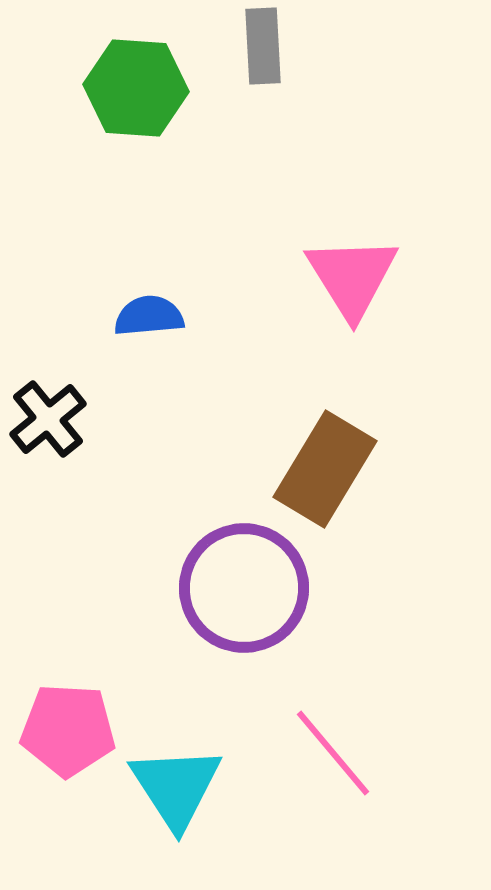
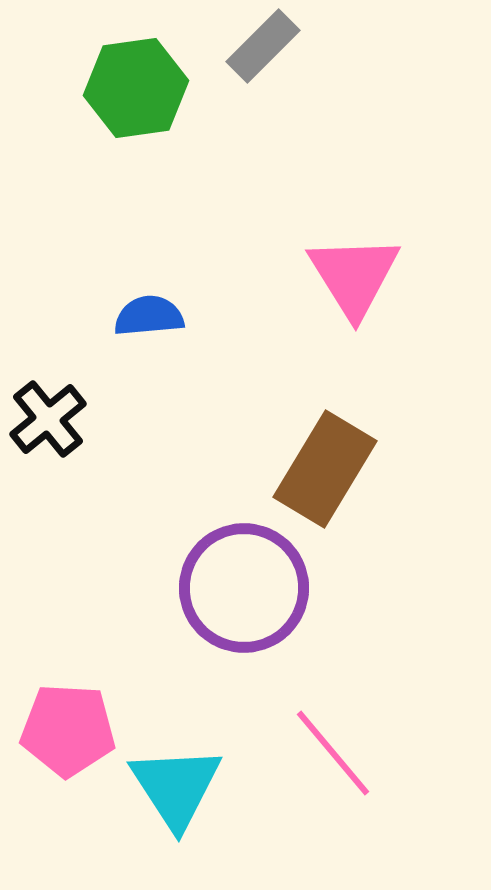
gray rectangle: rotated 48 degrees clockwise
green hexagon: rotated 12 degrees counterclockwise
pink triangle: moved 2 px right, 1 px up
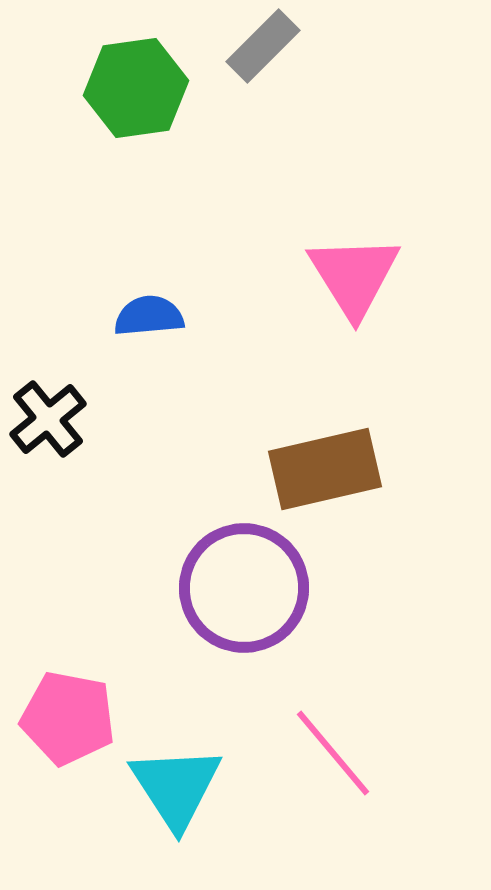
brown rectangle: rotated 46 degrees clockwise
pink pentagon: moved 12 px up; rotated 8 degrees clockwise
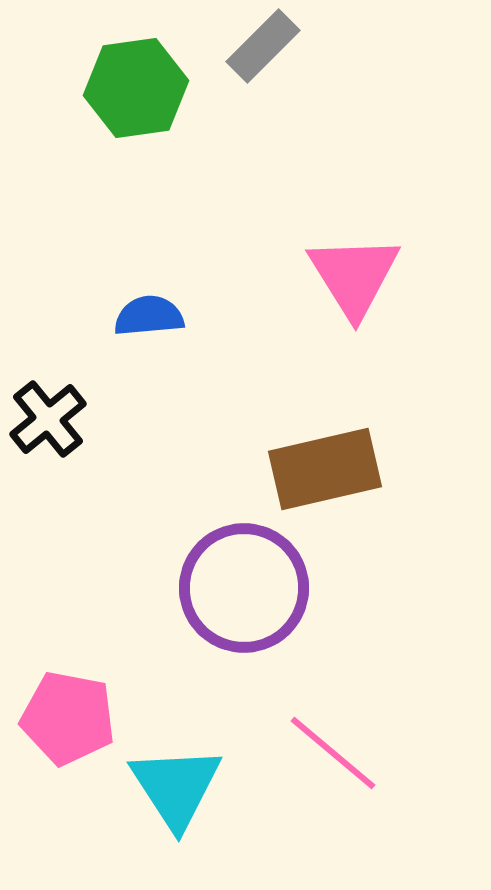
pink line: rotated 10 degrees counterclockwise
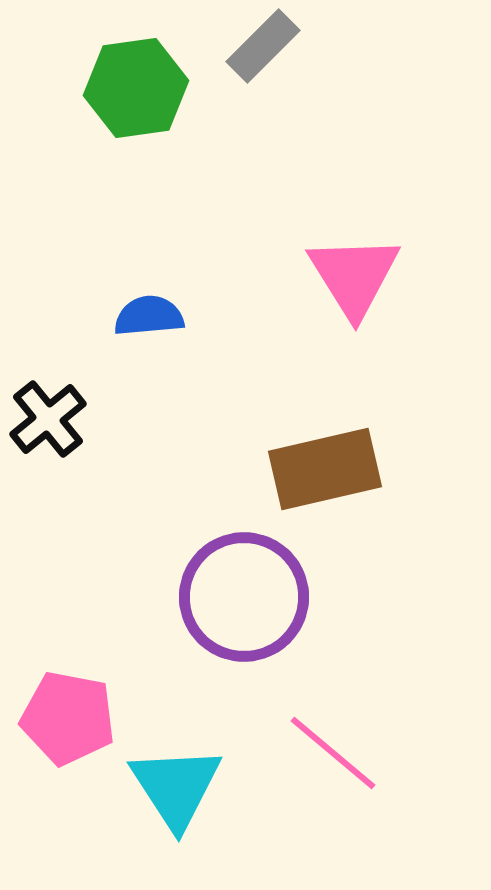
purple circle: moved 9 px down
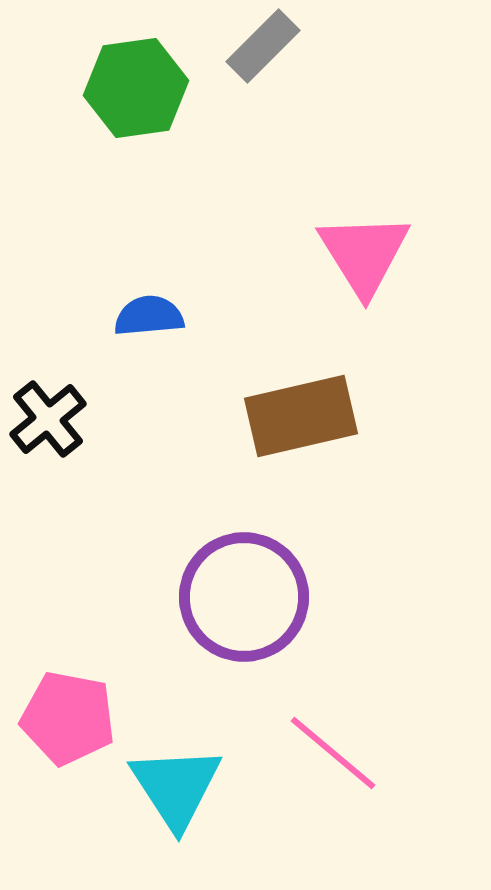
pink triangle: moved 10 px right, 22 px up
brown rectangle: moved 24 px left, 53 px up
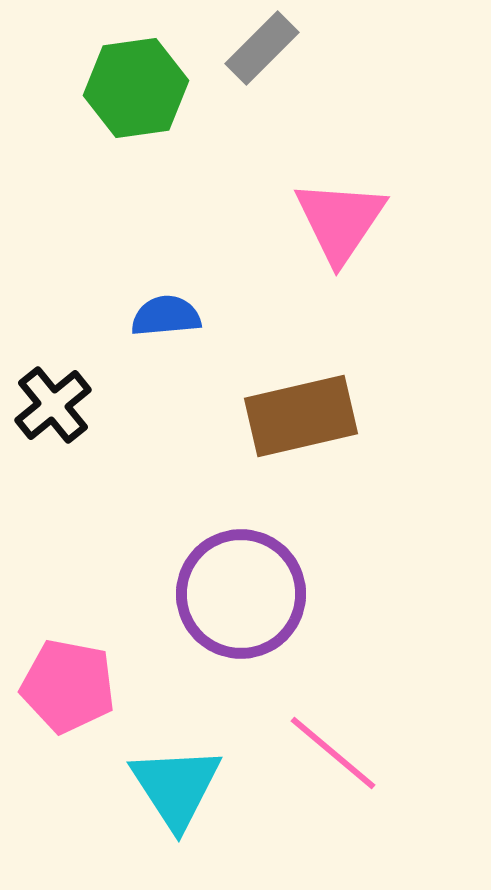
gray rectangle: moved 1 px left, 2 px down
pink triangle: moved 24 px left, 33 px up; rotated 6 degrees clockwise
blue semicircle: moved 17 px right
black cross: moved 5 px right, 14 px up
purple circle: moved 3 px left, 3 px up
pink pentagon: moved 32 px up
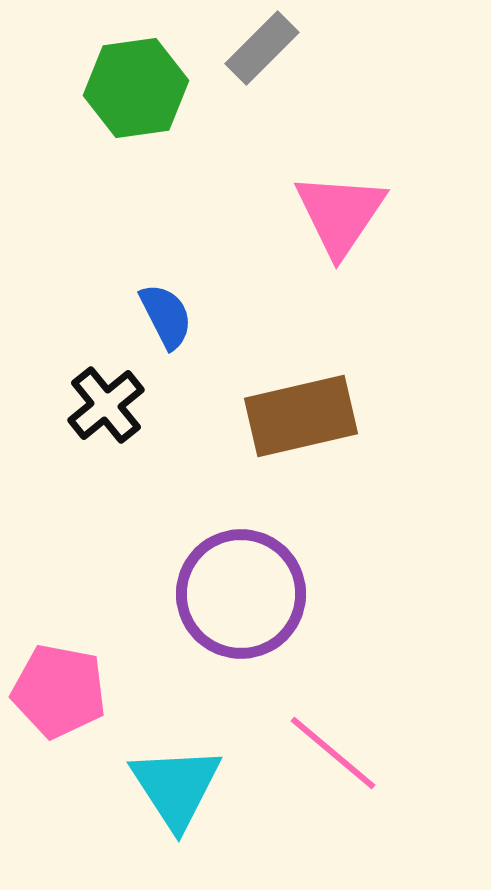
pink triangle: moved 7 px up
blue semicircle: rotated 68 degrees clockwise
black cross: moved 53 px right
pink pentagon: moved 9 px left, 5 px down
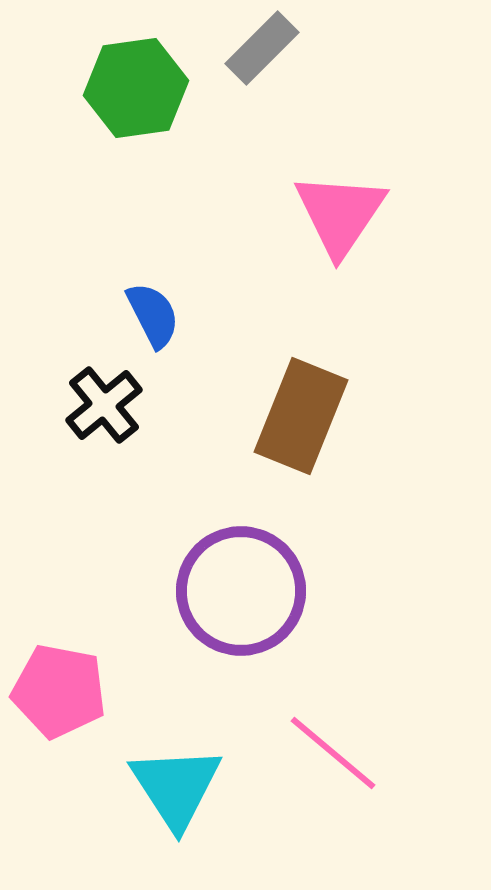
blue semicircle: moved 13 px left, 1 px up
black cross: moved 2 px left
brown rectangle: rotated 55 degrees counterclockwise
purple circle: moved 3 px up
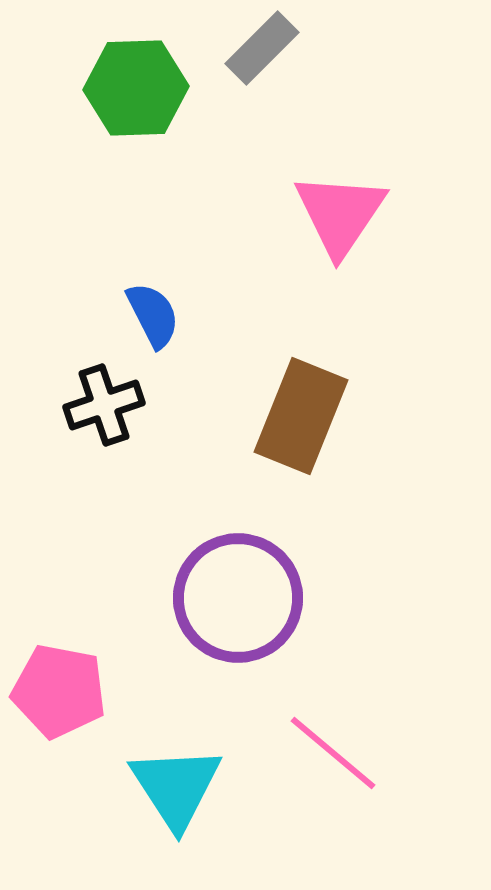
green hexagon: rotated 6 degrees clockwise
black cross: rotated 20 degrees clockwise
purple circle: moved 3 px left, 7 px down
